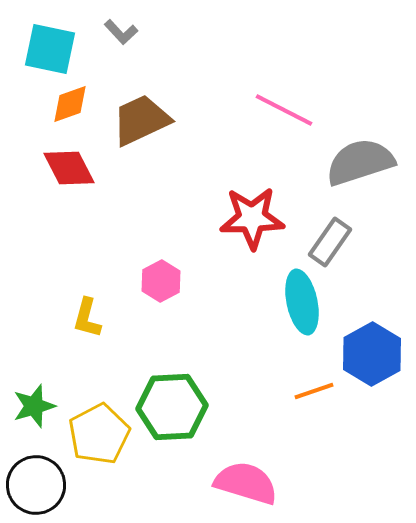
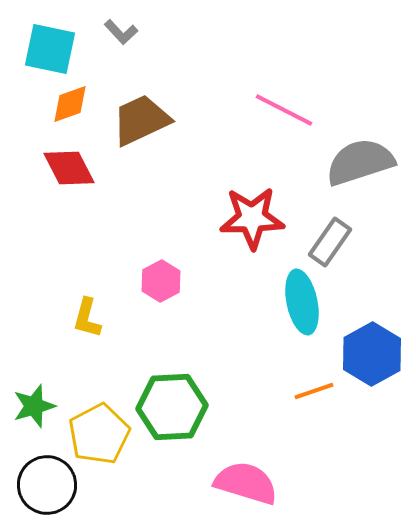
black circle: moved 11 px right
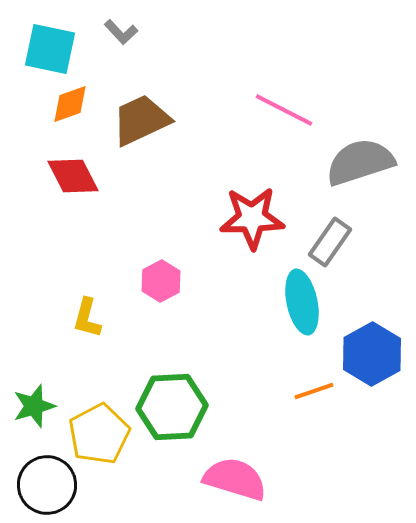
red diamond: moved 4 px right, 8 px down
pink semicircle: moved 11 px left, 4 px up
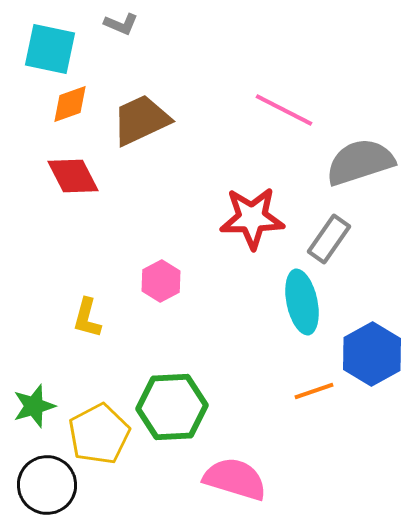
gray L-shape: moved 8 px up; rotated 24 degrees counterclockwise
gray rectangle: moved 1 px left, 3 px up
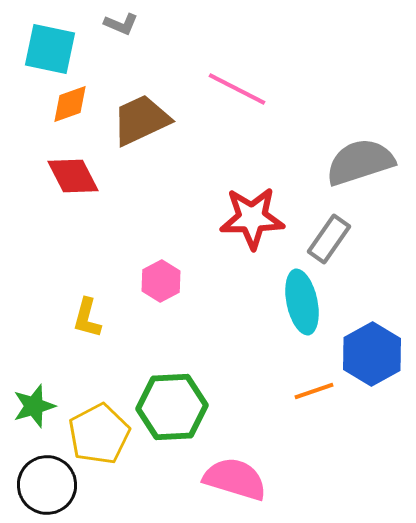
pink line: moved 47 px left, 21 px up
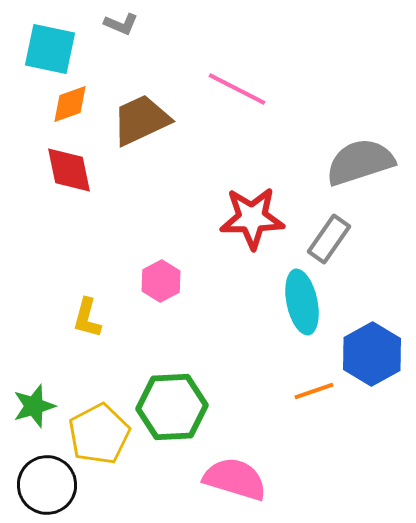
red diamond: moved 4 px left, 6 px up; rotated 16 degrees clockwise
